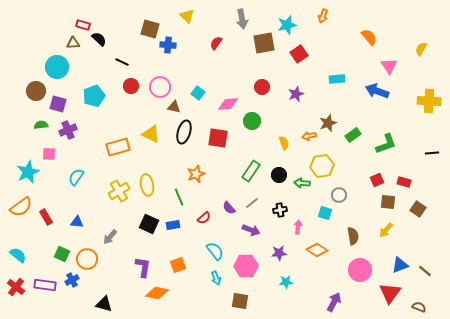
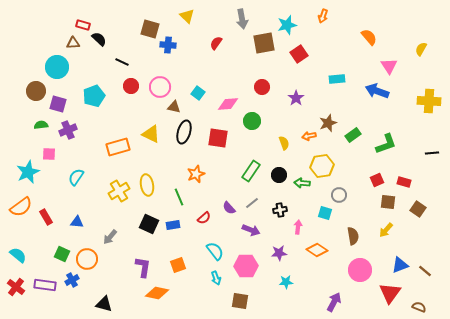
purple star at (296, 94): moved 4 px down; rotated 14 degrees counterclockwise
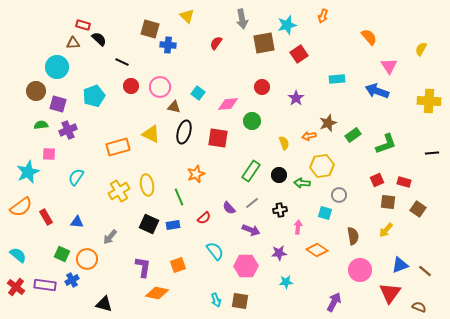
cyan arrow at (216, 278): moved 22 px down
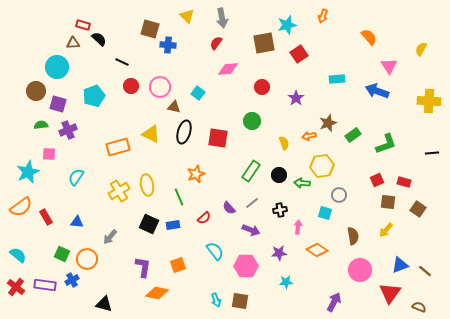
gray arrow at (242, 19): moved 20 px left, 1 px up
pink diamond at (228, 104): moved 35 px up
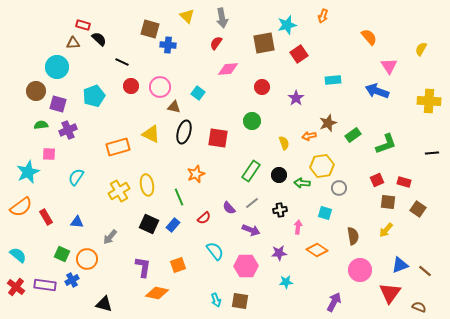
cyan rectangle at (337, 79): moved 4 px left, 1 px down
gray circle at (339, 195): moved 7 px up
blue rectangle at (173, 225): rotated 40 degrees counterclockwise
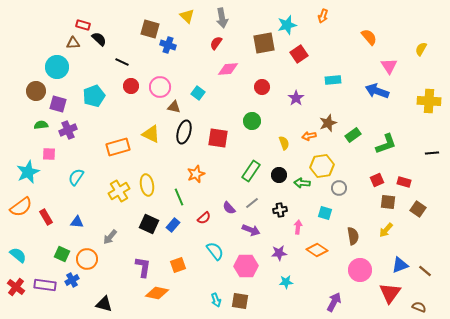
blue cross at (168, 45): rotated 14 degrees clockwise
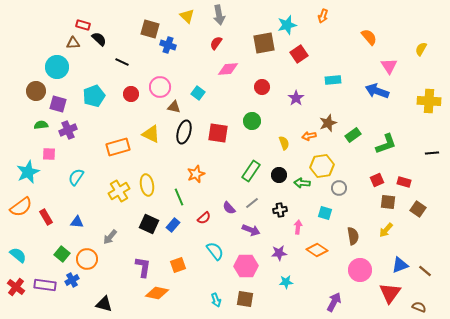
gray arrow at (222, 18): moved 3 px left, 3 px up
red circle at (131, 86): moved 8 px down
red square at (218, 138): moved 5 px up
green square at (62, 254): rotated 14 degrees clockwise
brown square at (240, 301): moved 5 px right, 2 px up
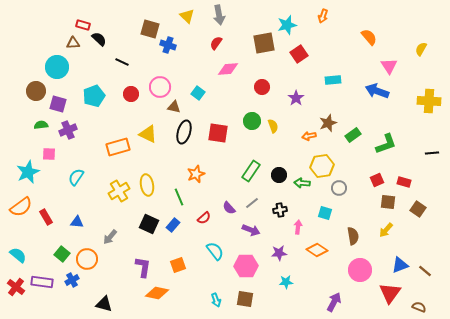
yellow triangle at (151, 134): moved 3 px left
yellow semicircle at (284, 143): moved 11 px left, 17 px up
purple rectangle at (45, 285): moved 3 px left, 3 px up
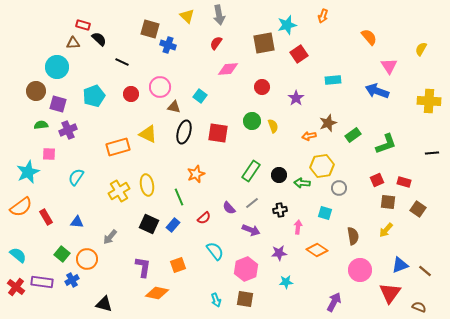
cyan square at (198, 93): moved 2 px right, 3 px down
pink hexagon at (246, 266): moved 3 px down; rotated 20 degrees counterclockwise
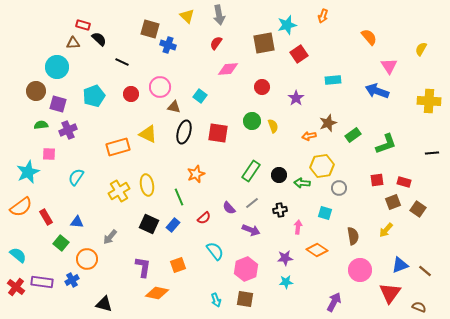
red square at (377, 180): rotated 16 degrees clockwise
brown square at (388, 202): moved 5 px right; rotated 28 degrees counterclockwise
purple star at (279, 253): moved 6 px right, 5 px down
green square at (62, 254): moved 1 px left, 11 px up
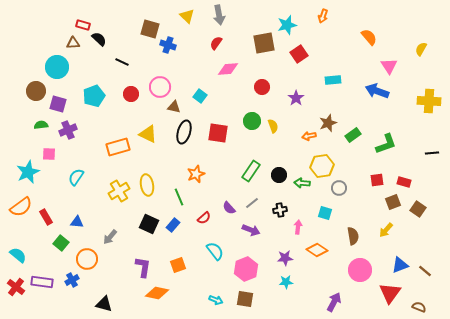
cyan arrow at (216, 300): rotated 48 degrees counterclockwise
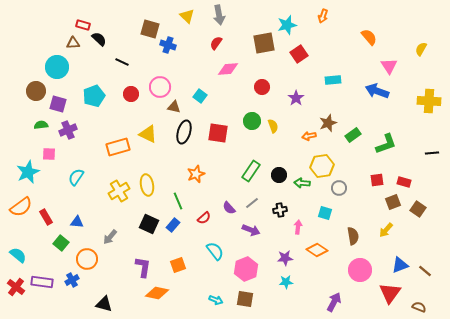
green line at (179, 197): moved 1 px left, 4 px down
